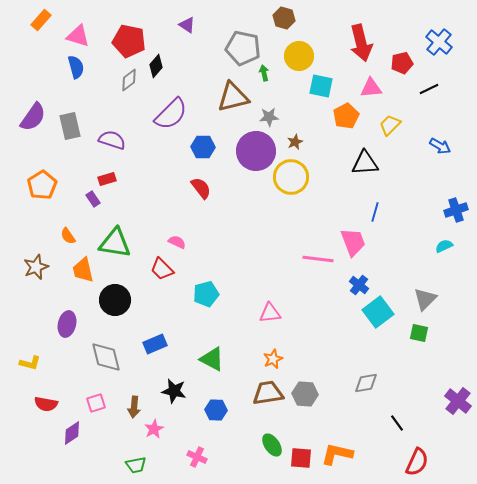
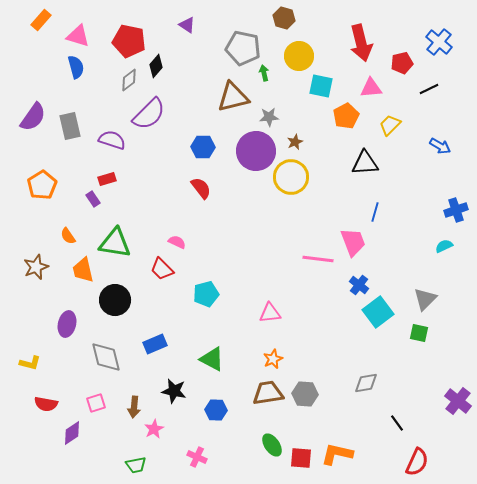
purple semicircle at (171, 114): moved 22 px left
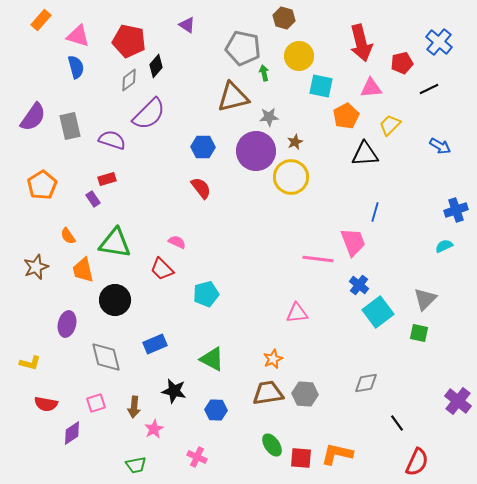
black triangle at (365, 163): moved 9 px up
pink triangle at (270, 313): moved 27 px right
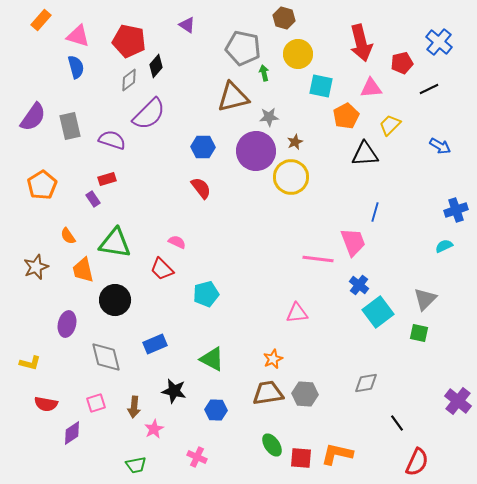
yellow circle at (299, 56): moved 1 px left, 2 px up
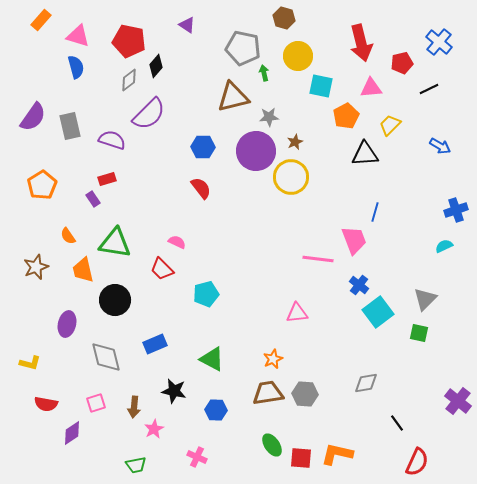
yellow circle at (298, 54): moved 2 px down
pink trapezoid at (353, 242): moved 1 px right, 2 px up
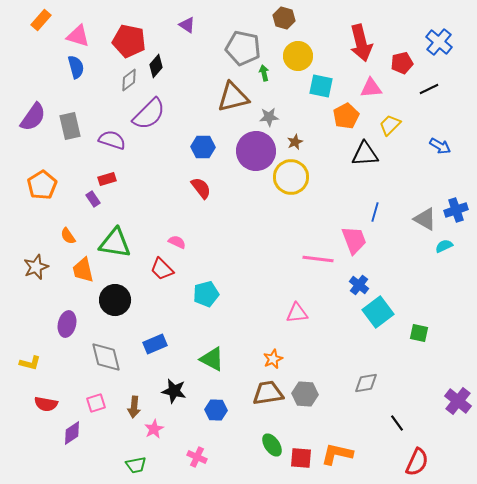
gray triangle at (425, 299): moved 80 px up; rotated 45 degrees counterclockwise
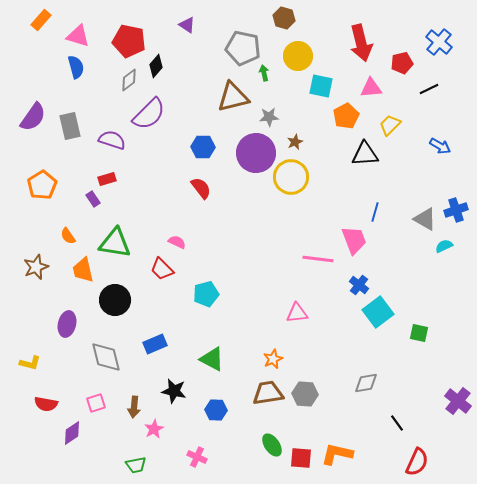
purple circle at (256, 151): moved 2 px down
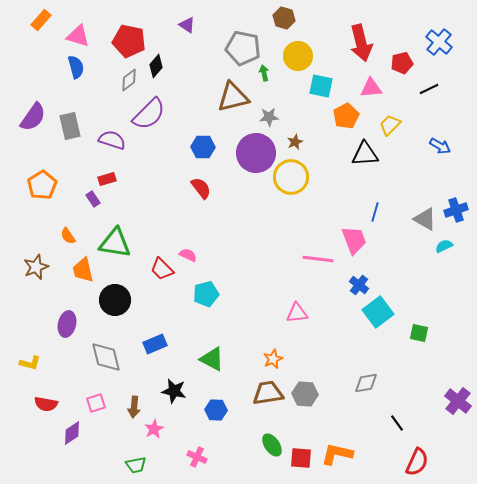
pink semicircle at (177, 242): moved 11 px right, 13 px down
